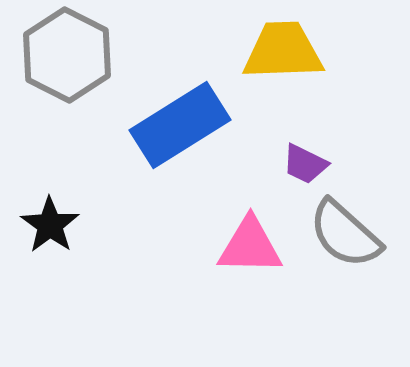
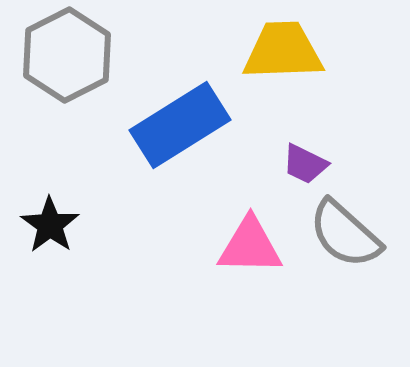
gray hexagon: rotated 6 degrees clockwise
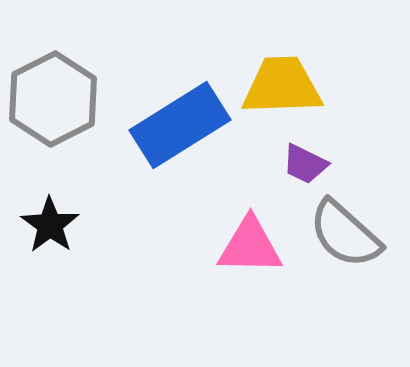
yellow trapezoid: moved 1 px left, 35 px down
gray hexagon: moved 14 px left, 44 px down
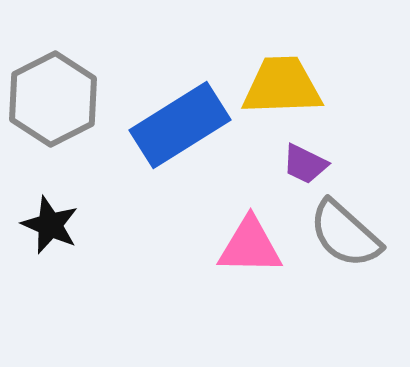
black star: rotated 12 degrees counterclockwise
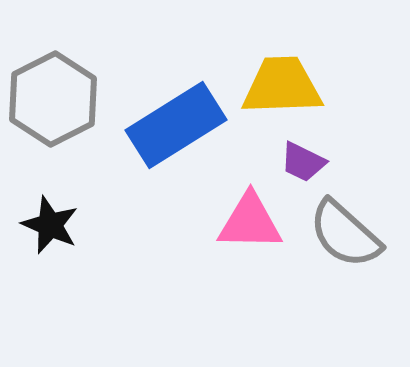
blue rectangle: moved 4 px left
purple trapezoid: moved 2 px left, 2 px up
pink triangle: moved 24 px up
